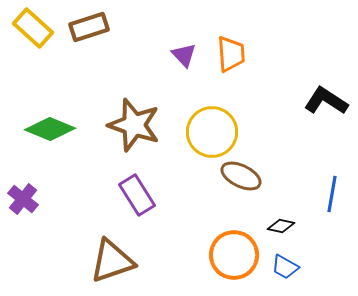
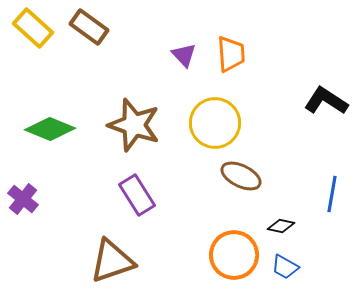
brown rectangle: rotated 54 degrees clockwise
yellow circle: moved 3 px right, 9 px up
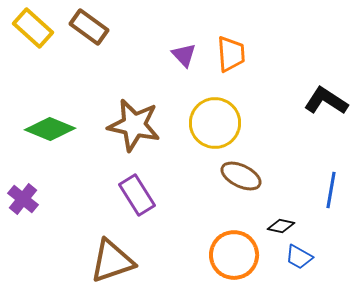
brown star: rotated 6 degrees counterclockwise
blue line: moved 1 px left, 4 px up
blue trapezoid: moved 14 px right, 10 px up
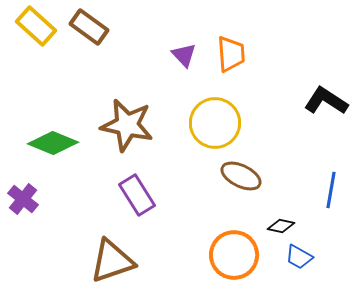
yellow rectangle: moved 3 px right, 2 px up
brown star: moved 7 px left
green diamond: moved 3 px right, 14 px down
